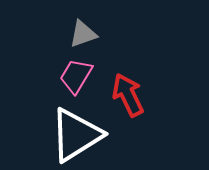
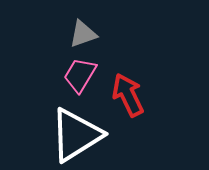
pink trapezoid: moved 4 px right, 1 px up
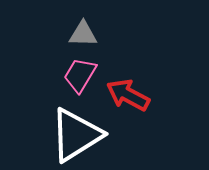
gray triangle: rotated 20 degrees clockwise
red arrow: rotated 36 degrees counterclockwise
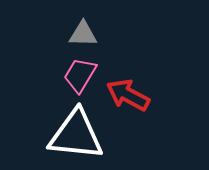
white triangle: rotated 38 degrees clockwise
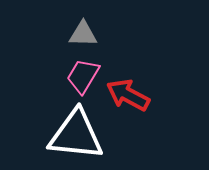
pink trapezoid: moved 3 px right, 1 px down
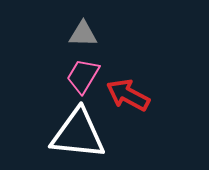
white triangle: moved 2 px right, 1 px up
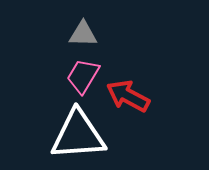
red arrow: moved 1 px down
white triangle: moved 1 px down; rotated 10 degrees counterclockwise
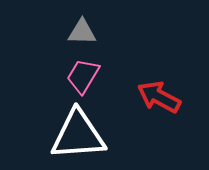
gray triangle: moved 1 px left, 2 px up
red arrow: moved 31 px right, 1 px down
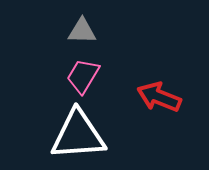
gray triangle: moved 1 px up
red arrow: rotated 6 degrees counterclockwise
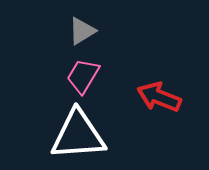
gray triangle: rotated 32 degrees counterclockwise
